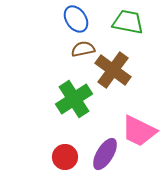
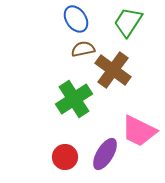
green trapezoid: rotated 68 degrees counterclockwise
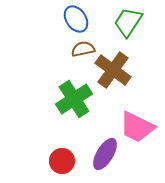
pink trapezoid: moved 2 px left, 4 px up
red circle: moved 3 px left, 4 px down
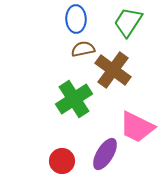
blue ellipse: rotated 32 degrees clockwise
